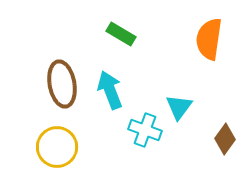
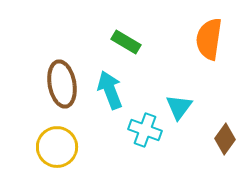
green rectangle: moved 5 px right, 8 px down
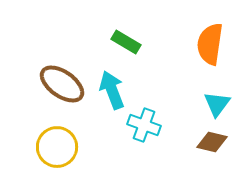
orange semicircle: moved 1 px right, 5 px down
brown ellipse: rotated 45 degrees counterclockwise
cyan arrow: moved 2 px right
cyan triangle: moved 38 px right, 3 px up
cyan cross: moved 1 px left, 5 px up
brown diamond: moved 13 px left, 3 px down; rotated 68 degrees clockwise
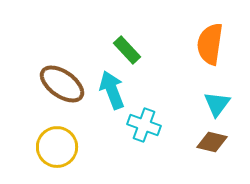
green rectangle: moved 1 px right, 8 px down; rotated 16 degrees clockwise
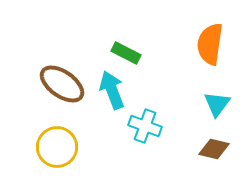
green rectangle: moved 1 px left, 3 px down; rotated 20 degrees counterclockwise
cyan cross: moved 1 px right, 1 px down
brown diamond: moved 2 px right, 7 px down
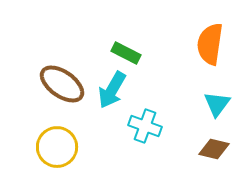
cyan arrow: rotated 129 degrees counterclockwise
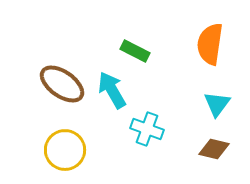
green rectangle: moved 9 px right, 2 px up
cyan arrow: rotated 120 degrees clockwise
cyan cross: moved 2 px right, 3 px down
yellow circle: moved 8 px right, 3 px down
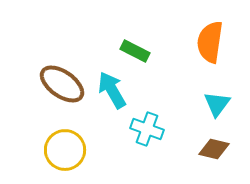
orange semicircle: moved 2 px up
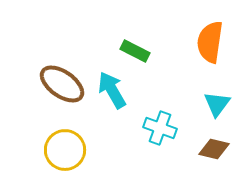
cyan cross: moved 13 px right, 1 px up
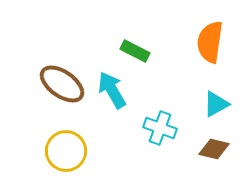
cyan triangle: moved 1 px left; rotated 24 degrees clockwise
yellow circle: moved 1 px right, 1 px down
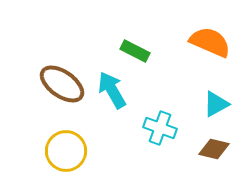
orange semicircle: rotated 105 degrees clockwise
